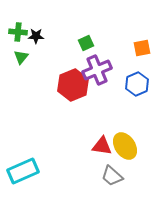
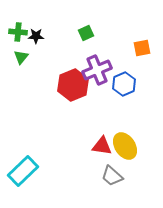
green square: moved 10 px up
blue hexagon: moved 13 px left
cyan rectangle: rotated 20 degrees counterclockwise
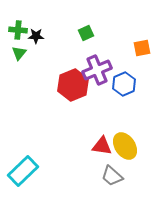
green cross: moved 2 px up
green triangle: moved 2 px left, 4 px up
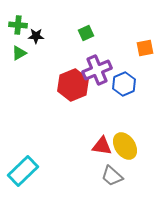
green cross: moved 5 px up
orange square: moved 3 px right
green triangle: rotated 21 degrees clockwise
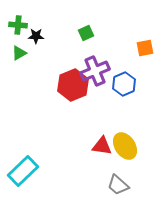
purple cross: moved 2 px left, 1 px down
gray trapezoid: moved 6 px right, 9 px down
